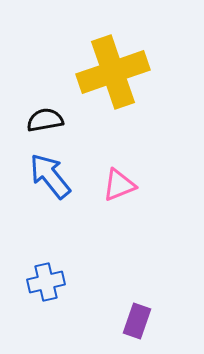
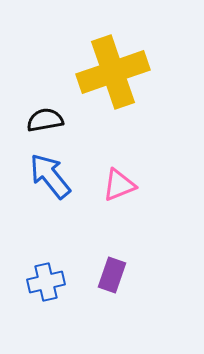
purple rectangle: moved 25 px left, 46 px up
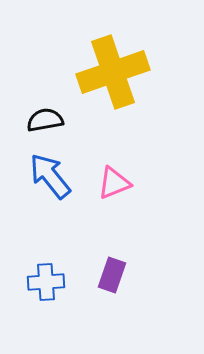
pink triangle: moved 5 px left, 2 px up
blue cross: rotated 9 degrees clockwise
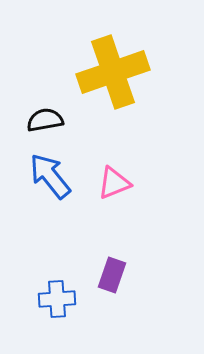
blue cross: moved 11 px right, 17 px down
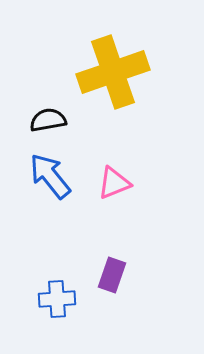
black semicircle: moved 3 px right
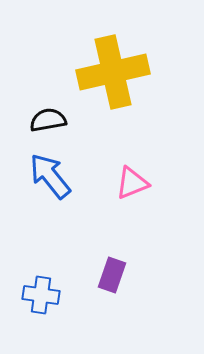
yellow cross: rotated 6 degrees clockwise
pink triangle: moved 18 px right
blue cross: moved 16 px left, 4 px up; rotated 12 degrees clockwise
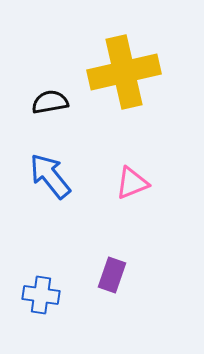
yellow cross: moved 11 px right
black semicircle: moved 2 px right, 18 px up
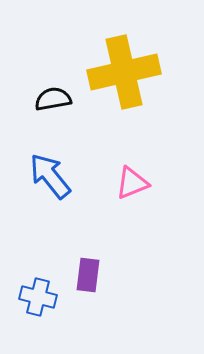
black semicircle: moved 3 px right, 3 px up
purple rectangle: moved 24 px left; rotated 12 degrees counterclockwise
blue cross: moved 3 px left, 2 px down; rotated 6 degrees clockwise
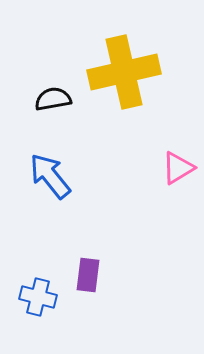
pink triangle: moved 46 px right, 15 px up; rotated 9 degrees counterclockwise
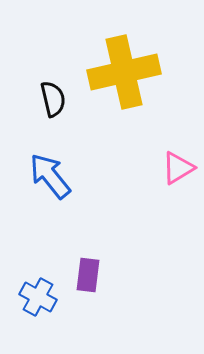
black semicircle: rotated 87 degrees clockwise
blue cross: rotated 15 degrees clockwise
